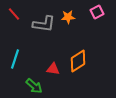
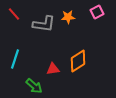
red triangle: rotated 16 degrees counterclockwise
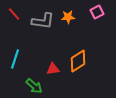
gray L-shape: moved 1 px left, 3 px up
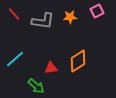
pink square: moved 1 px up
orange star: moved 2 px right
cyan line: rotated 30 degrees clockwise
red triangle: moved 2 px left, 1 px up
green arrow: moved 2 px right
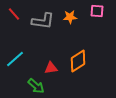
pink square: rotated 32 degrees clockwise
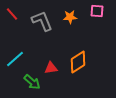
red line: moved 2 px left
gray L-shape: moved 1 px left; rotated 120 degrees counterclockwise
orange diamond: moved 1 px down
green arrow: moved 4 px left, 4 px up
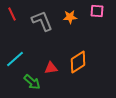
red line: rotated 16 degrees clockwise
